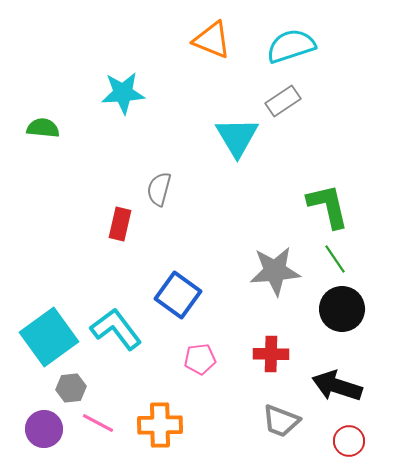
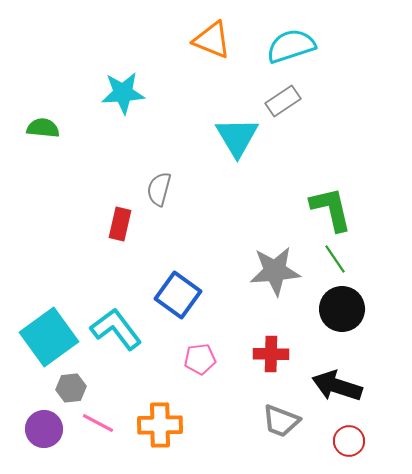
green L-shape: moved 3 px right, 3 px down
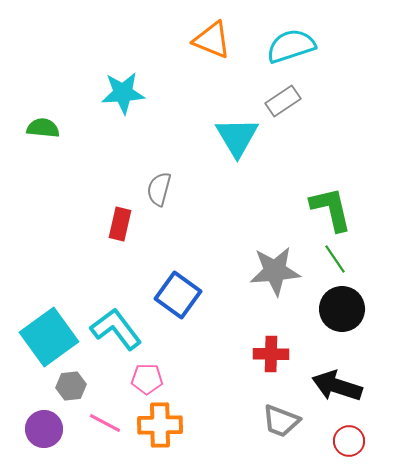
pink pentagon: moved 53 px left, 20 px down; rotated 8 degrees clockwise
gray hexagon: moved 2 px up
pink line: moved 7 px right
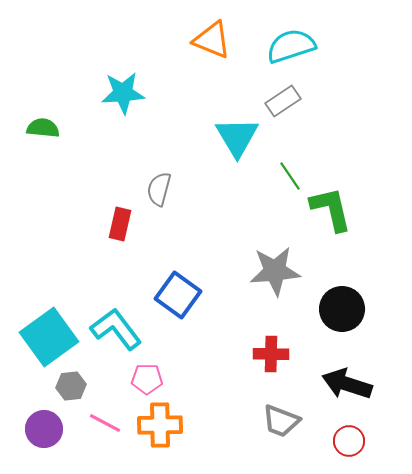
green line: moved 45 px left, 83 px up
black arrow: moved 10 px right, 2 px up
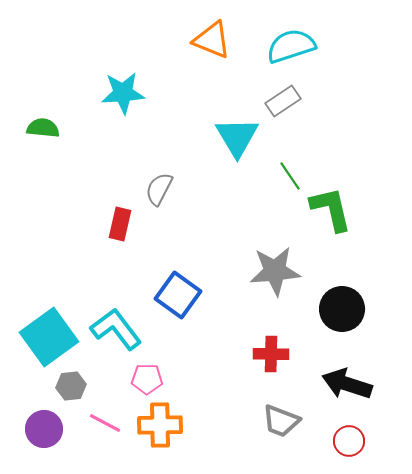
gray semicircle: rotated 12 degrees clockwise
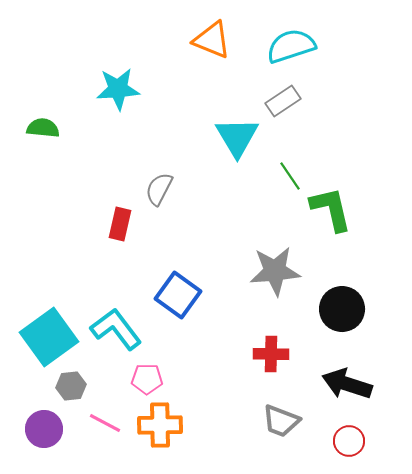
cyan star: moved 5 px left, 4 px up
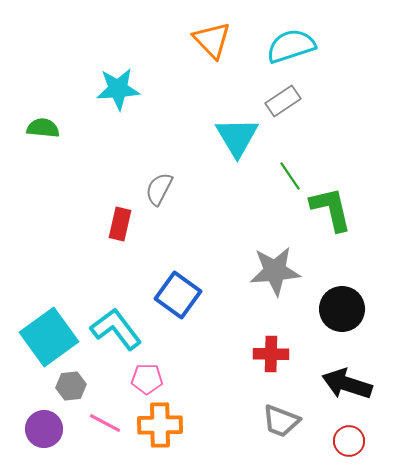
orange triangle: rotated 24 degrees clockwise
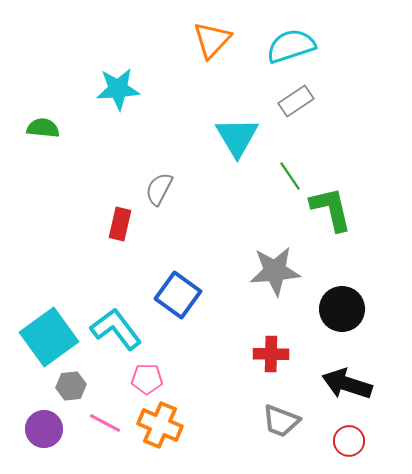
orange triangle: rotated 27 degrees clockwise
gray rectangle: moved 13 px right
orange cross: rotated 24 degrees clockwise
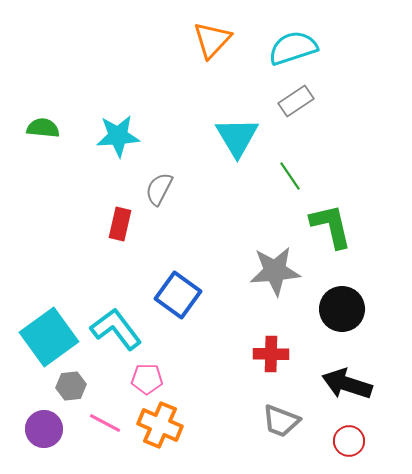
cyan semicircle: moved 2 px right, 2 px down
cyan star: moved 47 px down
green L-shape: moved 17 px down
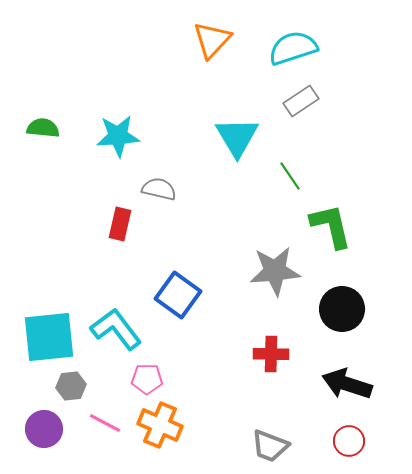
gray rectangle: moved 5 px right
gray semicircle: rotated 76 degrees clockwise
cyan square: rotated 30 degrees clockwise
gray trapezoid: moved 11 px left, 25 px down
